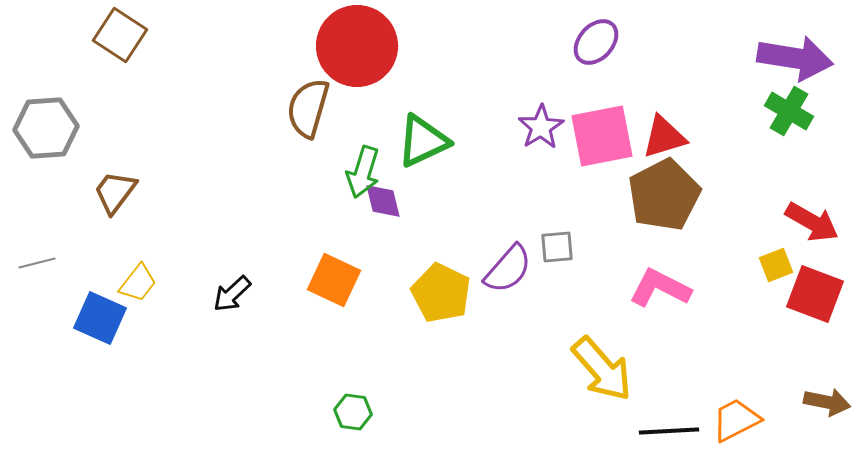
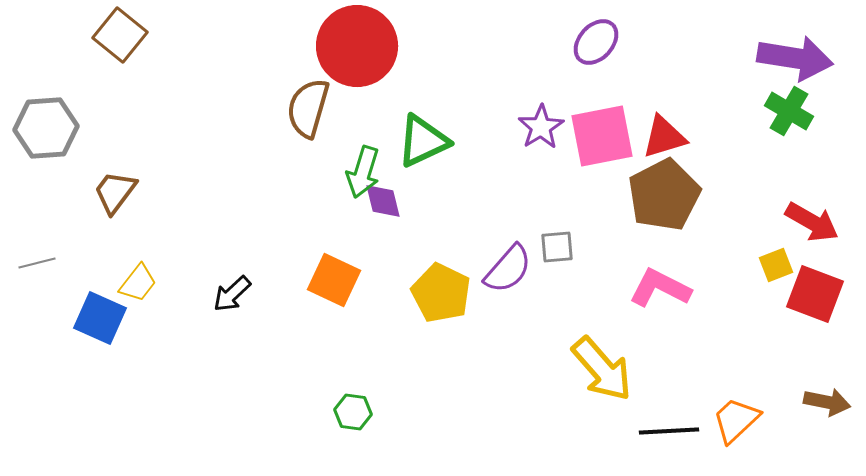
brown square: rotated 6 degrees clockwise
orange trapezoid: rotated 16 degrees counterclockwise
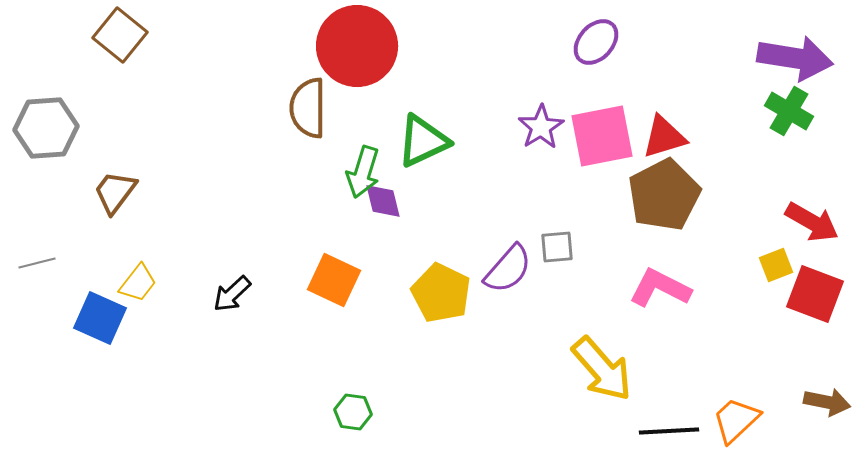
brown semicircle: rotated 16 degrees counterclockwise
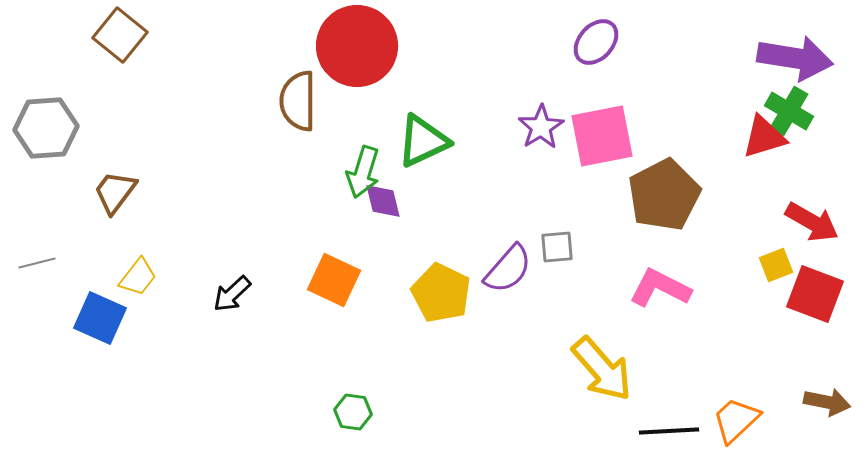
brown semicircle: moved 10 px left, 7 px up
red triangle: moved 100 px right
yellow trapezoid: moved 6 px up
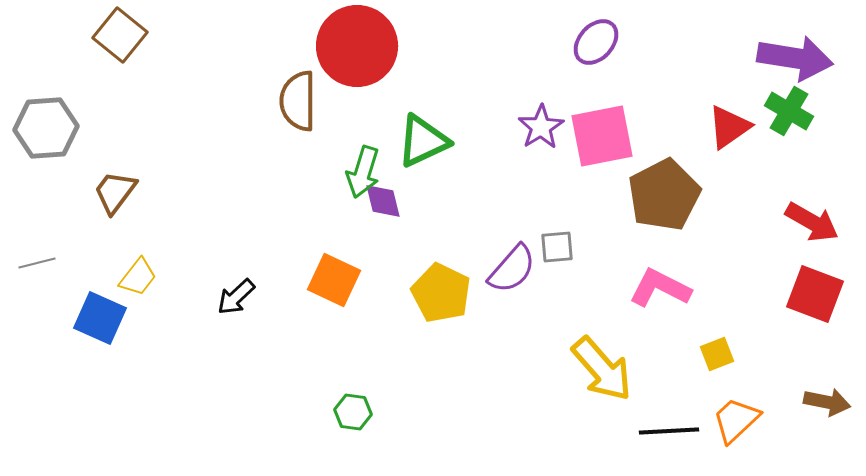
red triangle: moved 35 px left, 10 px up; rotated 18 degrees counterclockwise
yellow square: moved 59 px left, 89 px down
purple semicircle: moved 4 px right
black arrow: moved 4 px right, 3 px down
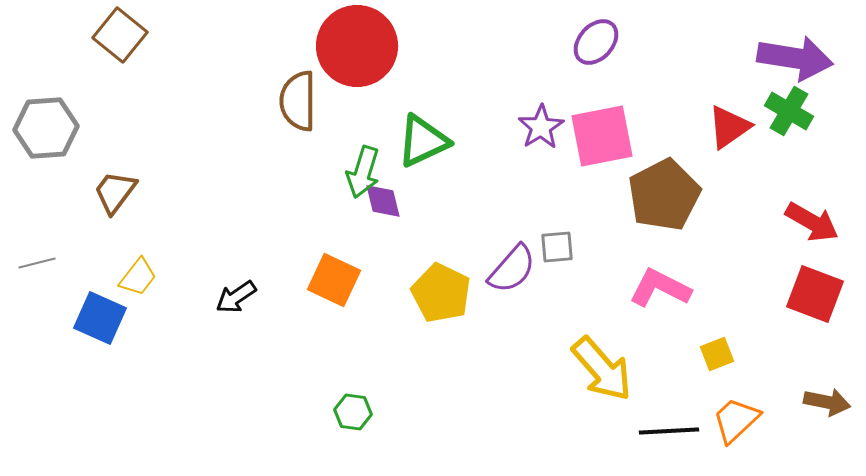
black arrow: rotated 9 degrees clockwise
